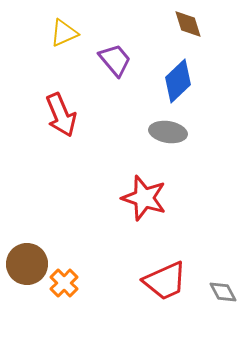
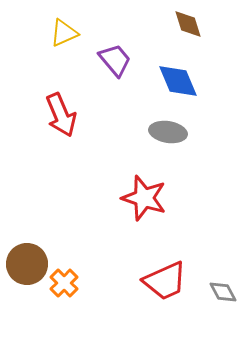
blue diamond: rotated 69 degrees counterclockwise
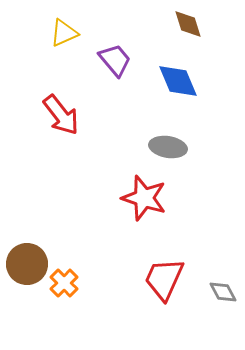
red arrow: rotated 15 degrees counterclockwise
gray ellipse: moved 15 px down
red trapezoid: moved 1 px left, 2 px up; rotated 138 degrees clockwise
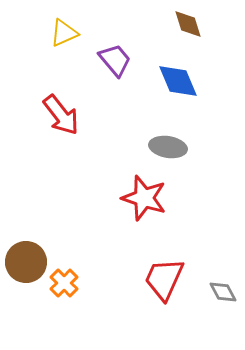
brown circle: moved 1 px left, 2 px up
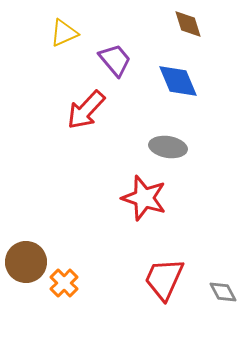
red arrow: moved 25 px right, 5 px up; rotated 81 degrees clockwise
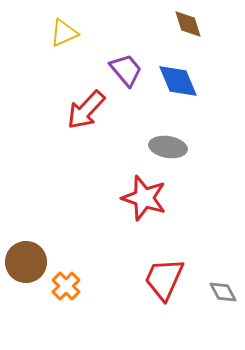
purple trapezoid: moved 11 px right, 10 px down
orange cross: moved 2 px right, 3 px down
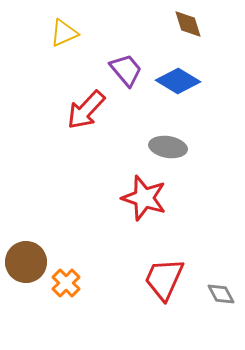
blue diamond: rotated 36 degrees counterclockwise
orange cross: moved 3 px up
gray diamond: moved 2 px left, 2 px down
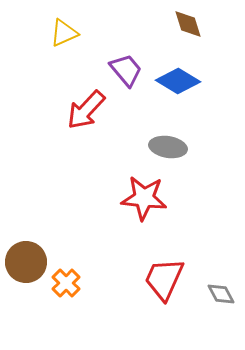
red star: rotated 12 degrees counterclockwise
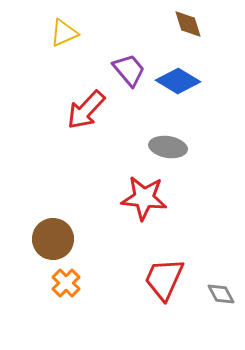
purple trapezoid: moved 3 px right
brown circle: moved 27 px right, 23 px up
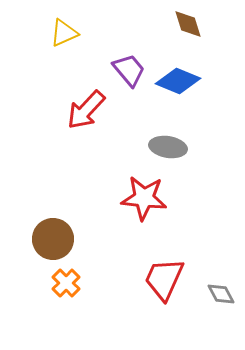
blue diamond: rotated 9 degrees counterclockwise
